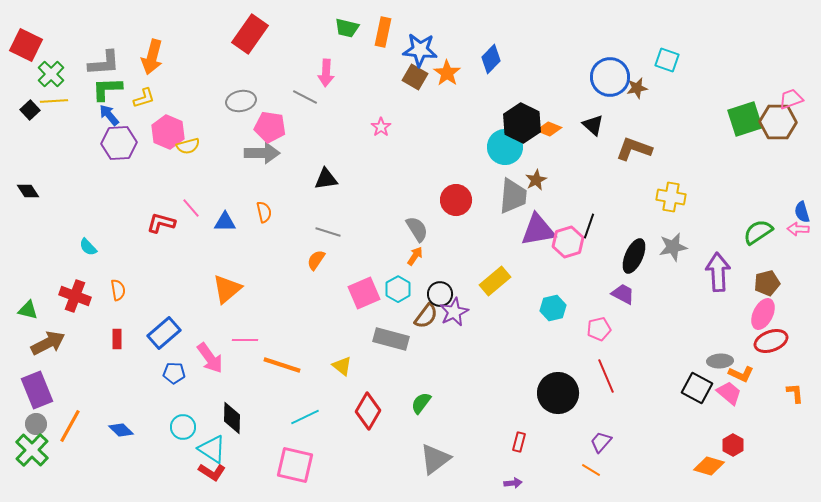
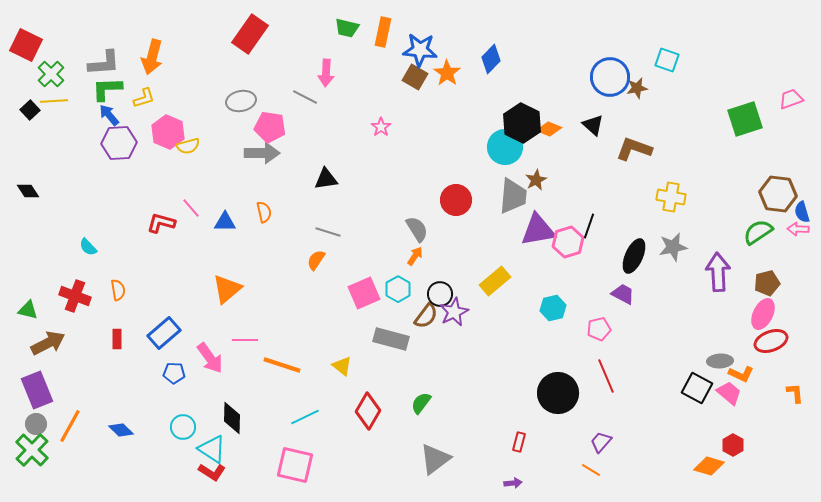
brown hexagon at (778, 122): moved 72 px down; rotated 6 degrees clockwise
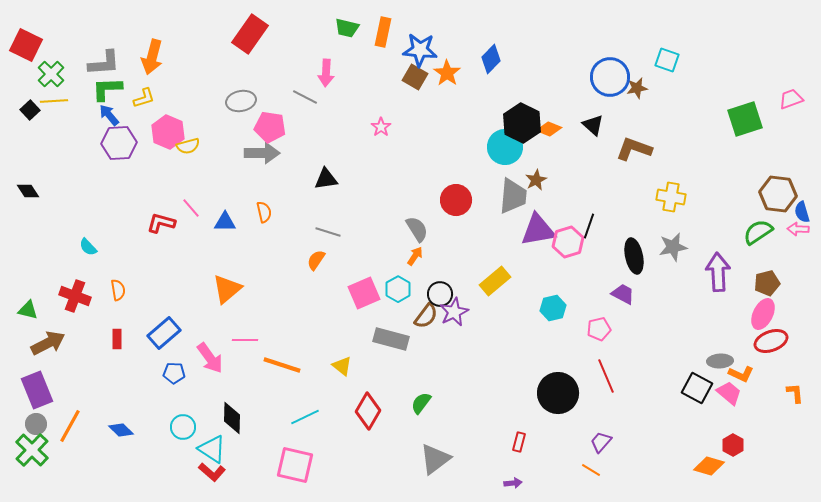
black ellipse at (634, 256): rotated 36 degrees counterclockwise
red L-shape at (212, 472): rotated 8 degrees clockwise
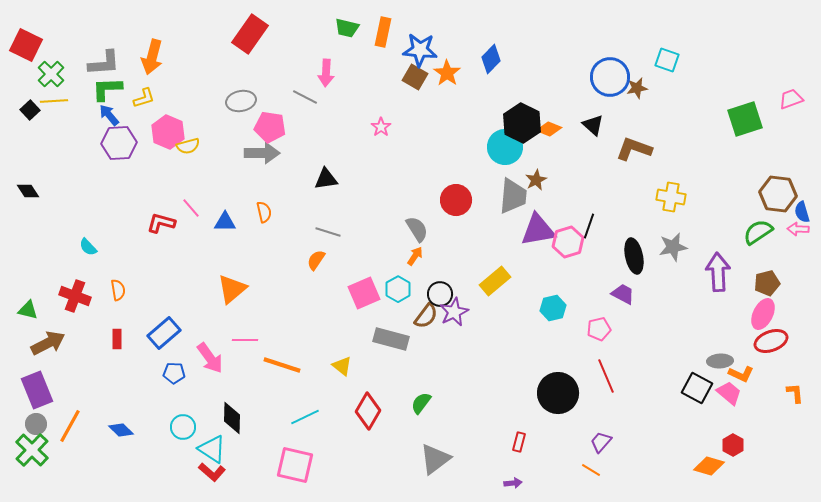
orange triangle at (227, 289): moved 5 px right
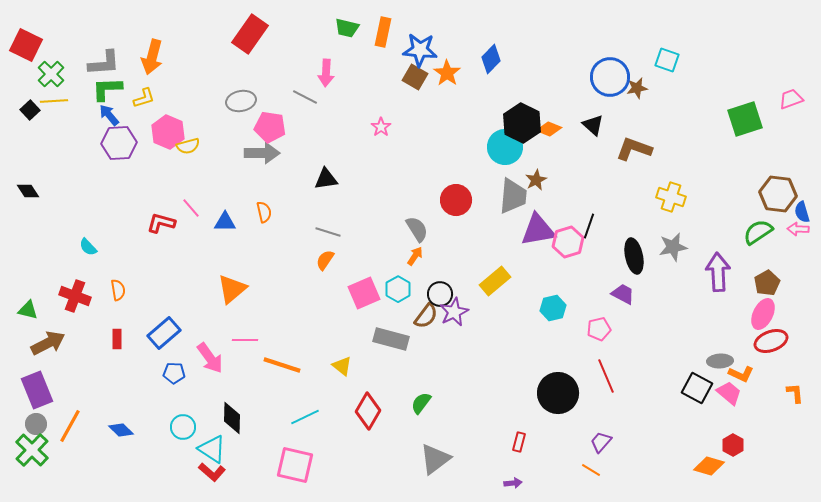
yellow cross at (671, 197): rotated 8 degrees clockwise
orange semicircle at (316, 260): moved 9 px right
brown pentagon at (767, 283): rotated 15 degrees counterclockwise
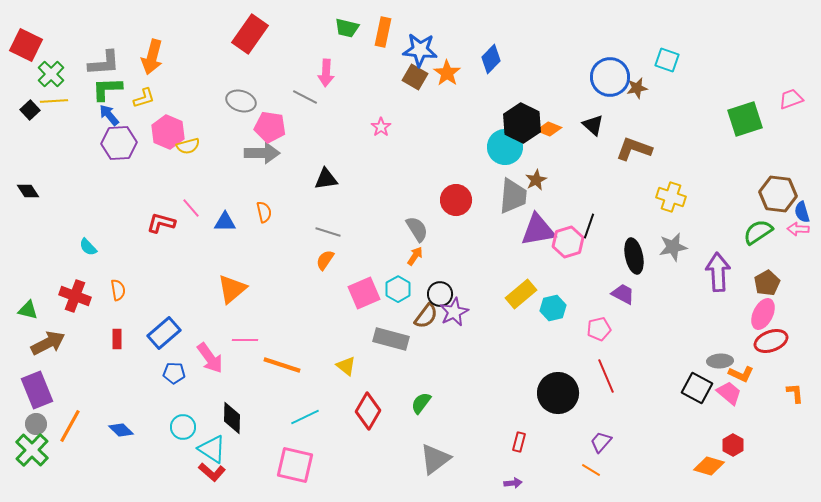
gray ellipse at (241, 101): rotated 28 degrees clockwise
yellow rectangle at (495, 281): moved 26 px right, 13 px down
yellow triangle at (342, 366): moved 4 px right
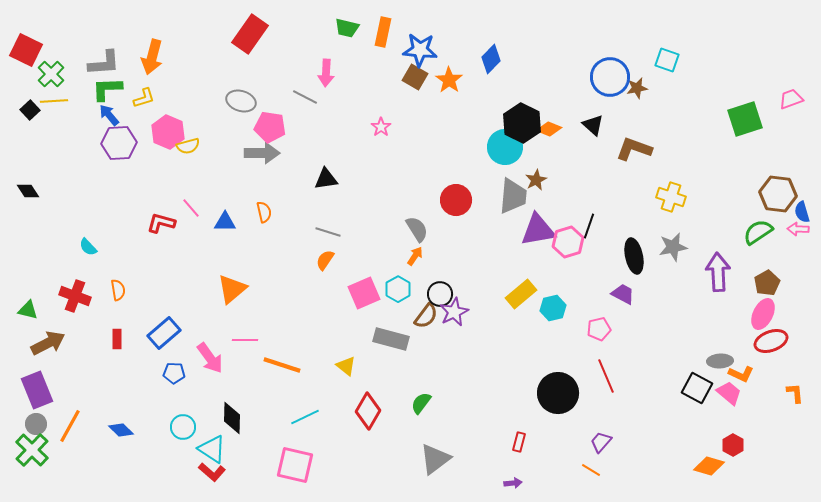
red square at (26, 45): moved 5 px down
orange star at (447, 73): moved 2 px right, 7 px down
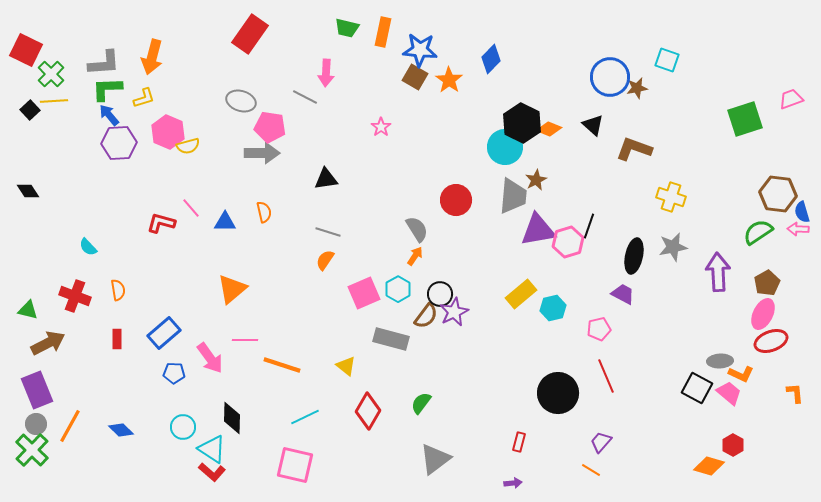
black ellipse at (634, 256): rotated 24 degrees clockwise
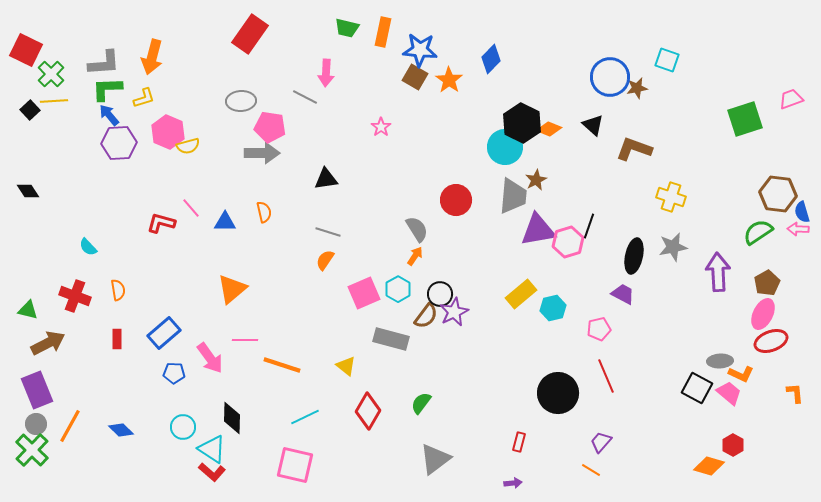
gray ellipse at (241, 101): rotated 20 degrees counterclockwise
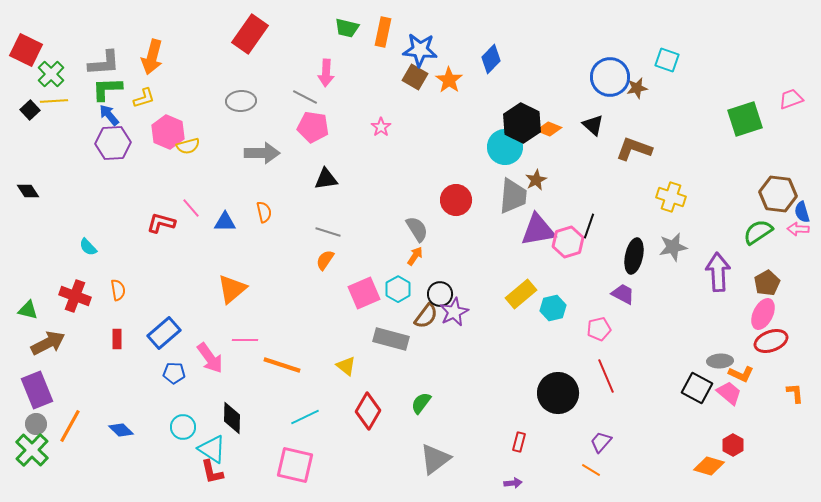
pink pentagon at (270, 127): moved 43 px right
purple hexagon at (119, 143): moved 6 px left
red L-shape at (212, 472): rotated 36 degrees clockwise
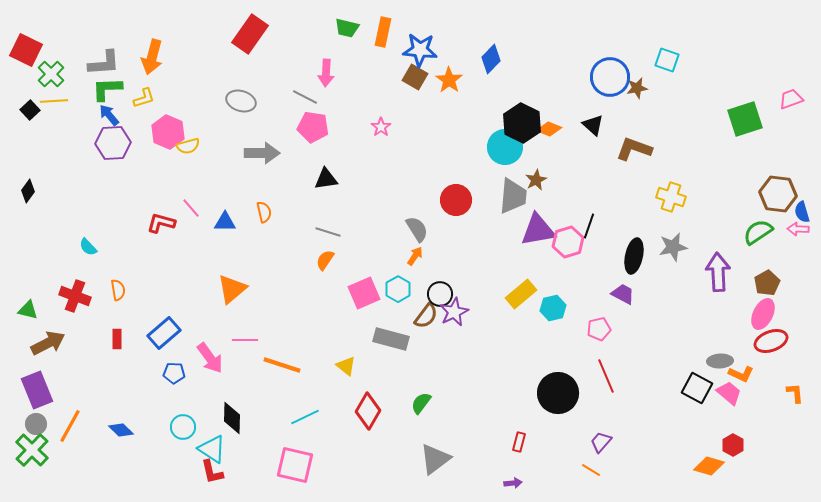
gray ellipse at (241, 101): rotated 20 degrees clockwise
black diamond at (28, 191): rotated 70 degrees clockwise
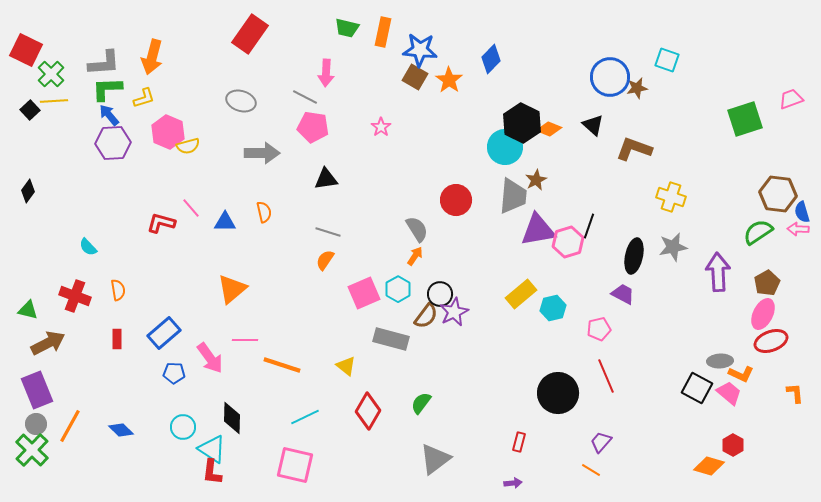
red L-shape at (212, 472): rotated 20 degrees clockwise
